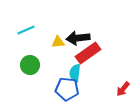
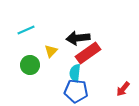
yellow triangle: moved 7 px left, 9 px down; rotated 40 degrees counterclockwise
blue pentagon: moved 9 px right, 2 px down
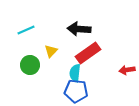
black arrow: moved 1 px right, 9 px up; rotated 10 degrees clockwise
red arrow: moved 4 px right, 19 px up; rotated 42 degrees clockwise
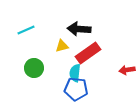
yellow triangle: moved 11 px right, 5 px up; rotated 32 degrees clockwise
green circle: moved 4 px right, 3 px down
blue pentagon: moved 2 px up
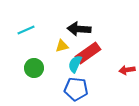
cyan semicircle: moved 9 px up; rotated 18 degrees clockwise
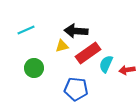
black arrow: moved 3 px left, 2 px down
cyan semicircle: moved 31 px right
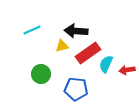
cyan line: moved 6 px right
green circle: moved 7 px right, 6 px down
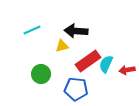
red rectangle: moved 8 px down
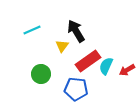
black arrow: rotated 55 degrees clockwise
yellow triangle: rotated 40 degrees counterclockwise
cyan semicircle: moved 2 px down
red arrow: rotated 21 degrees counterclockwise
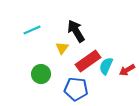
yellow triangle: moved 2 px down
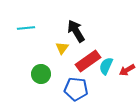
cyan line: moved 6 px left, 2 px up; rotated 18 degrees clockwise
